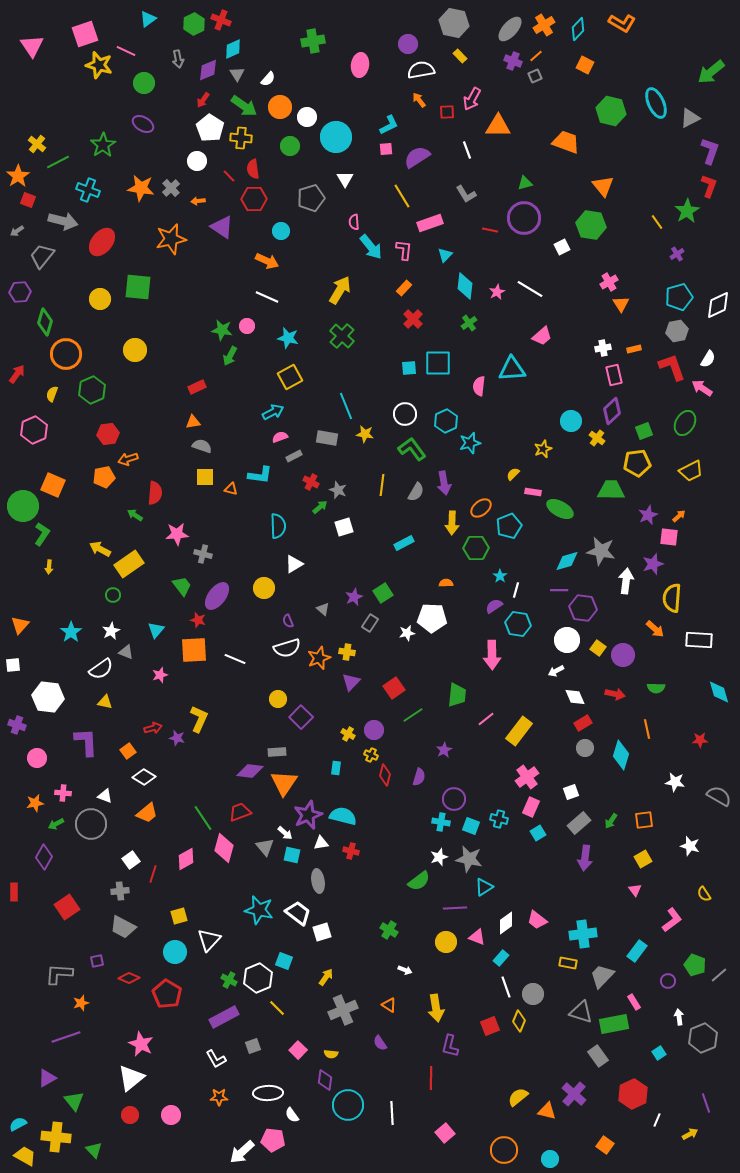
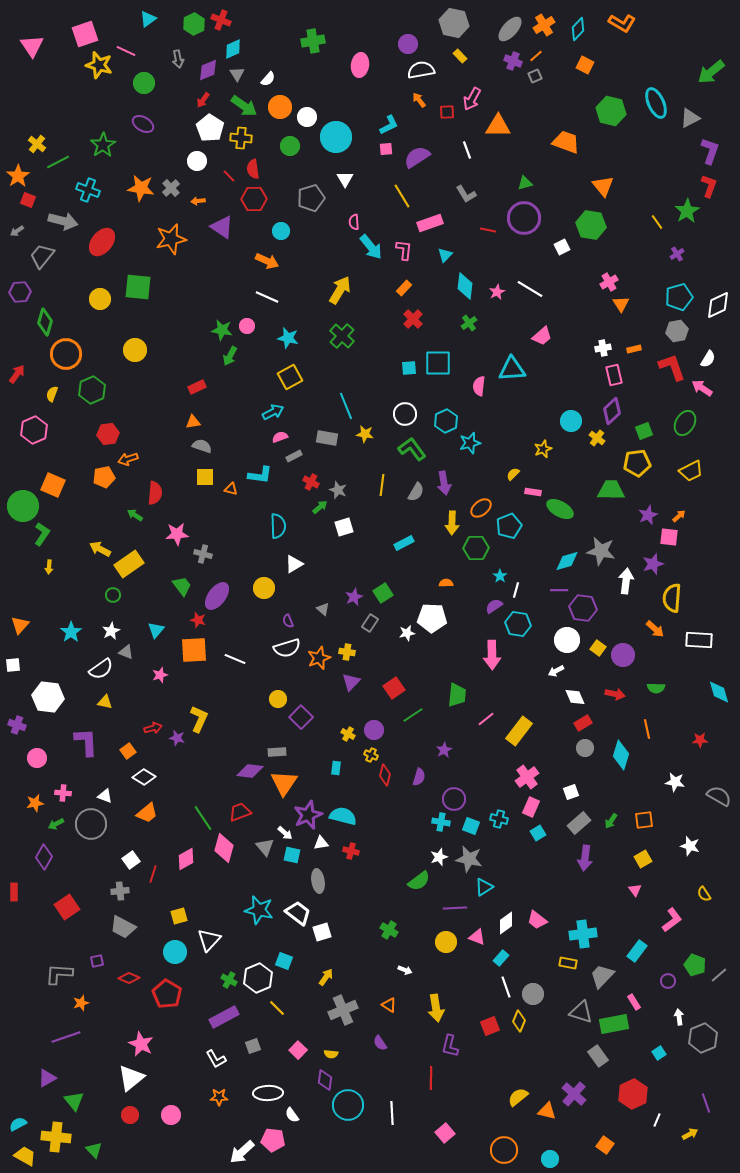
red line at (490, 230): moved 2 px left
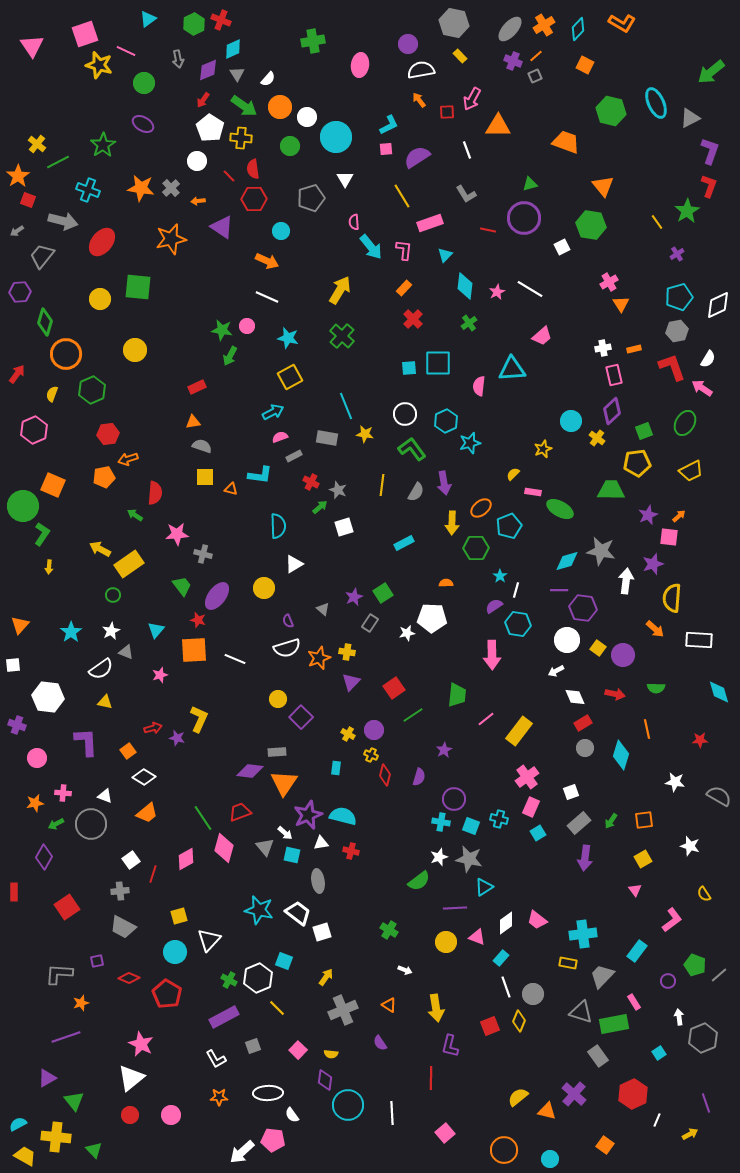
green triangle at (525, 183): moved 5 px right, 1 px down
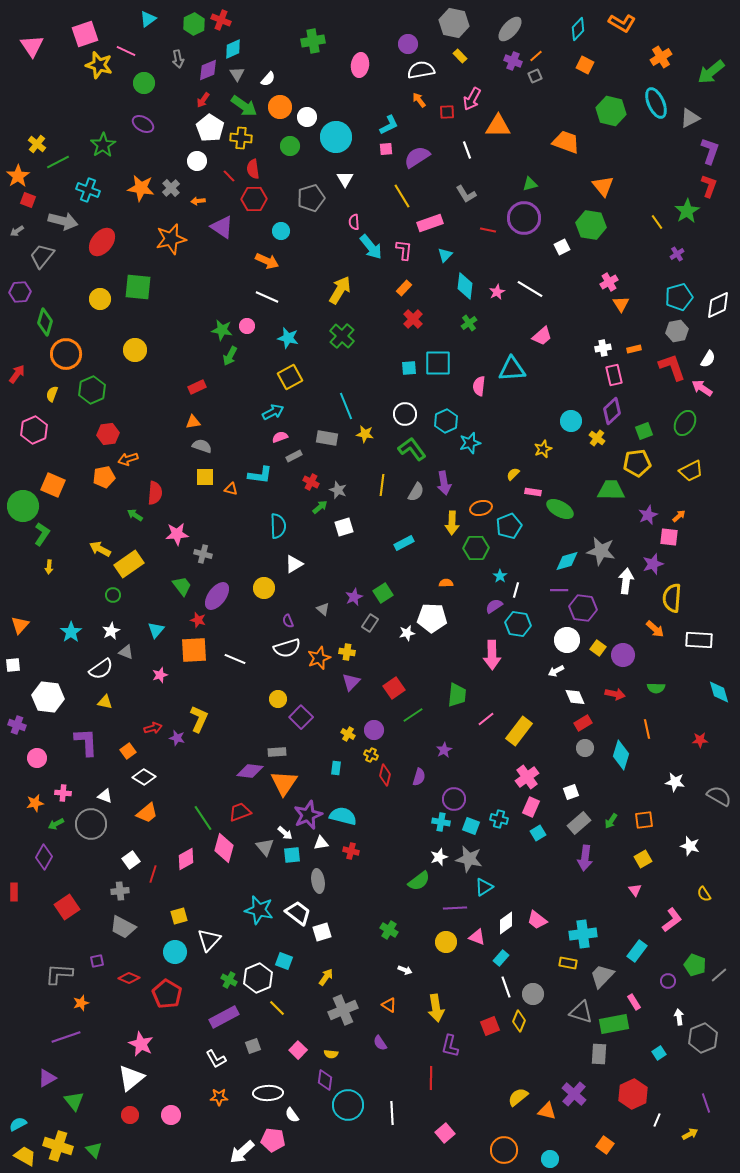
orange cross at (544, 25): moved 117 px right, 32 px down
orange ellipse at (481, 508): rotated 25 degrees clockwise
cyan square at (292, 855): rotated 18 degrees counterclockwise
gray rectangle at (598, 1056): moved 1 px right, 2 px up; rotated 40 degrees clockwise
yellow cross at (56, 1137): moved 2 px right, 9 px down; rotated 12 degrees clockwise
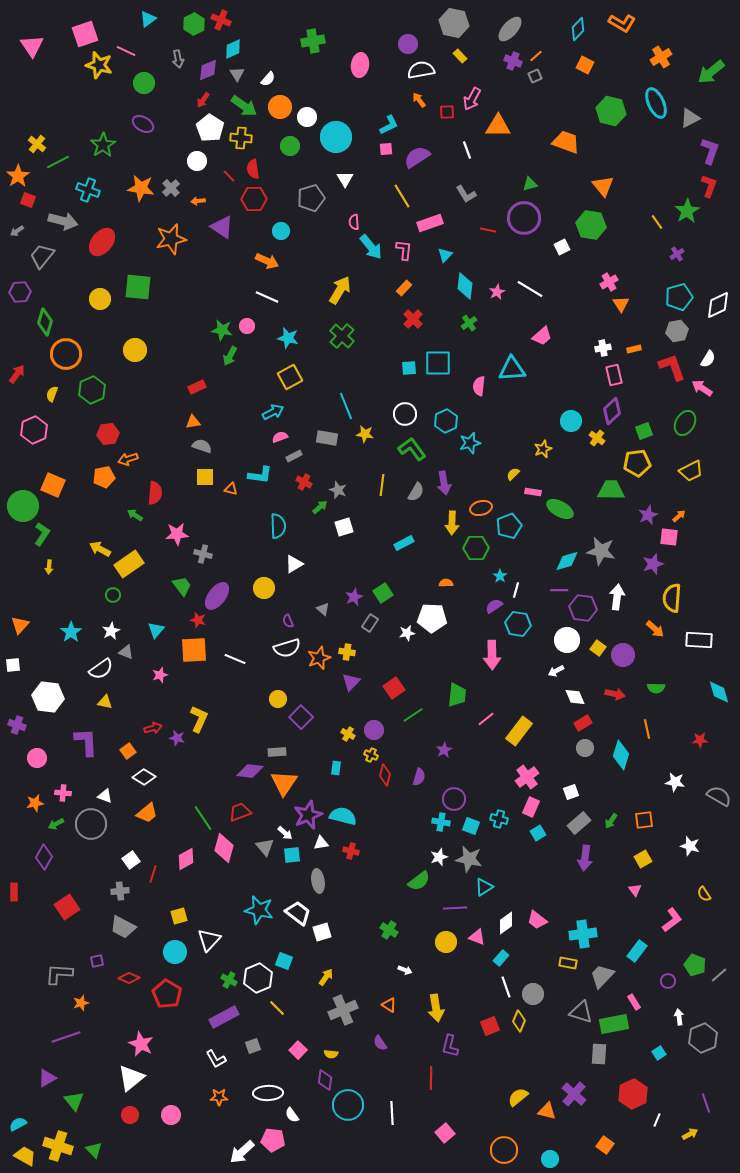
red cross at (311, 482): moved 7 px left
white arrow at (626, 581): moved 9 px left, 16 px down
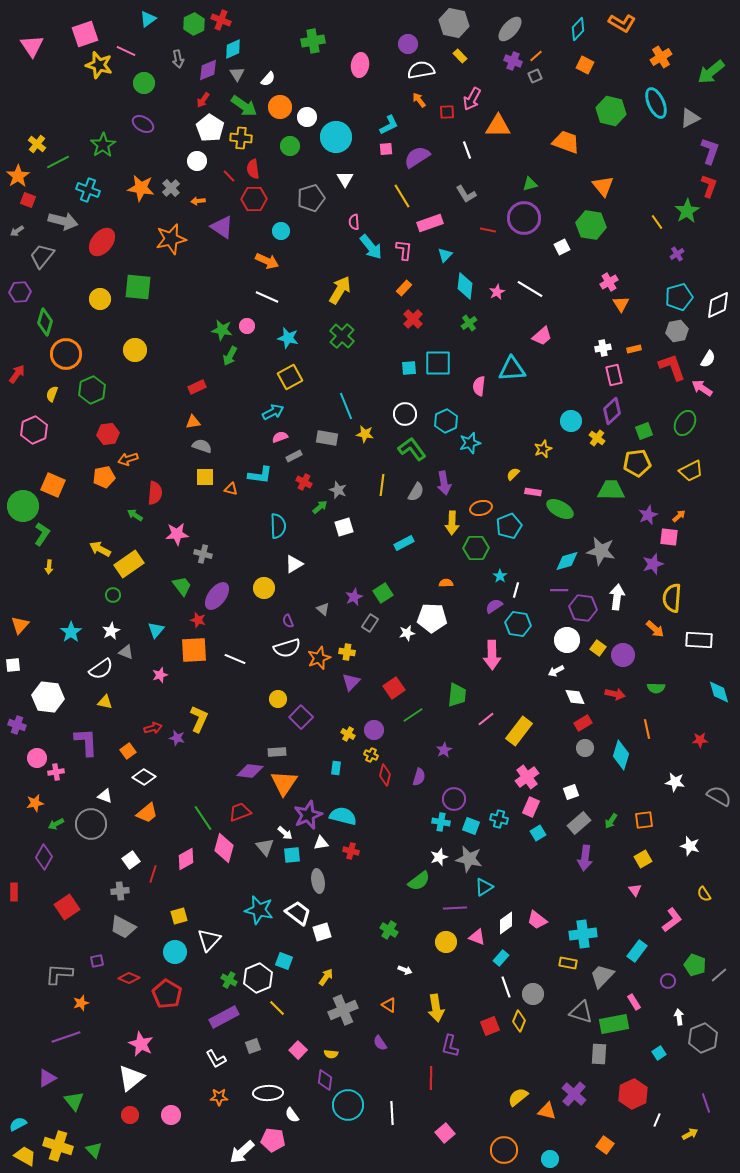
pink cross at (63, 793): moved 7 px left, 21 px up; rotated 14 degrees counterclockwise
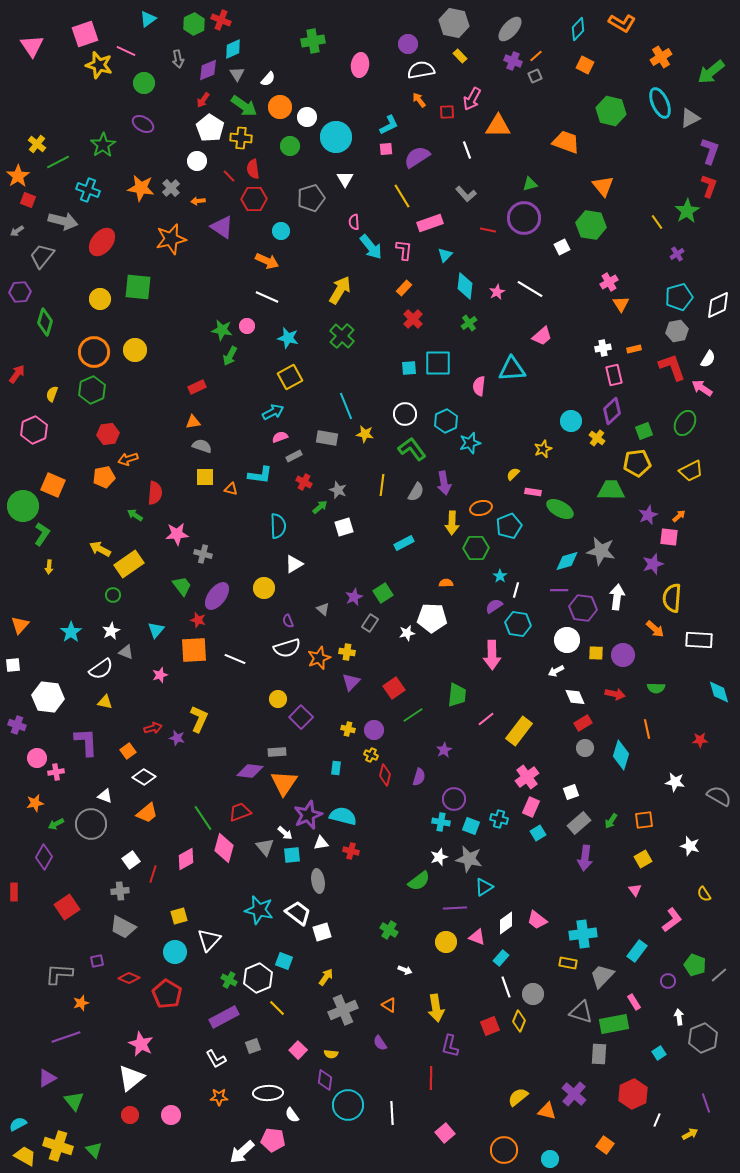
cyan ellipse at (656, 103): moved 4 px right
gray L-shape at (466, 194): rotated 10 degrees counterclockwise
orange circle at (66, 354): moved 28 px right, 2 px up
yellow square at (598, 648): moved 2 px left, 5 px down; rotated 35 degrees counterclockwise
yellow cross at (348, 734): moved 5 px up; rotated 16 degrees counterclockwise
